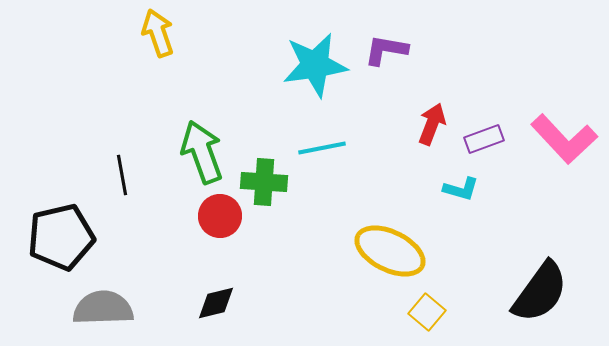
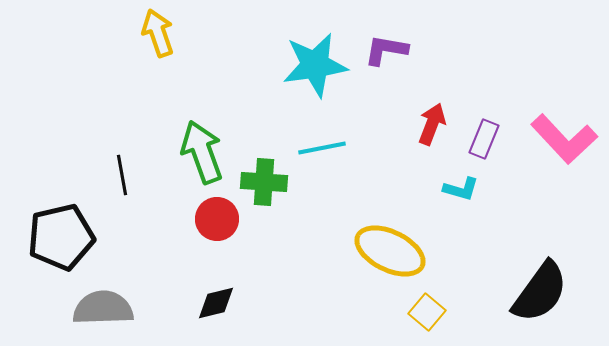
purple rectangle: rotated 48 degrees counterclockwise
red circle: moved 3 px left, 3 px down
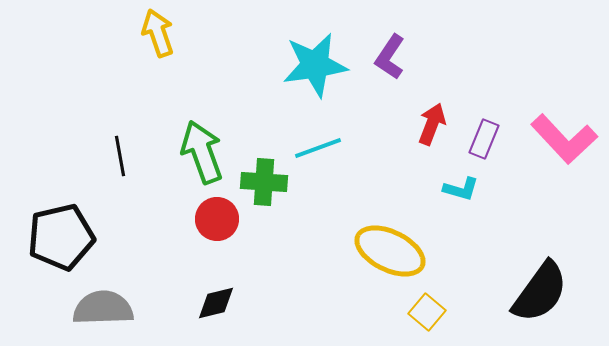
purple L-shape: moved 4 px right, 7 px down; rotated 66 degrees counterclockwise
cyan line: moved 4 px left; rotated 9 degrees counterclockwise
black line: moved 2 px left, 19 px up
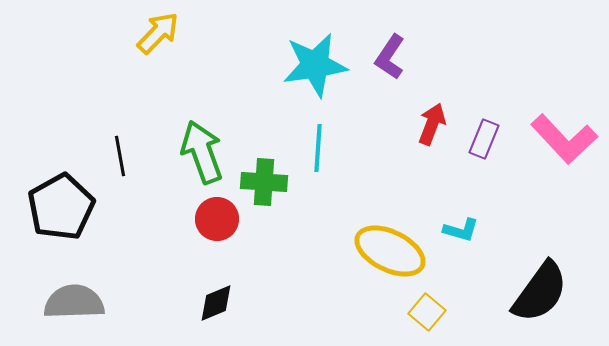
yellow arrow: rotated 63 degrees clockwise
cyan line: rotated 66 degrees counterclockwise
cyan L-shape: moved 41 px down
black pentagon: moved 30 px up; rotated 16 degrees counterclockwise
black diamond: rotated 9 degrees counterclockwise
gray semicircle: moved 29 px left, 6 px up
